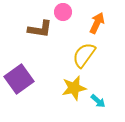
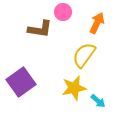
purple square: moved 2 px right, 3 px down
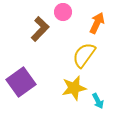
brown L-shape: rotated 55 degrees counterclockwise
cyan arrow: rotated 21 degrees clockwise
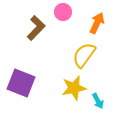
brown L-shape: moved 4 px left, 1 px up
purple square: moved 1 px down; rotated 32 degrees counterclockwise
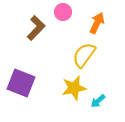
cyan arrow: rotated 77 degrees clockwise
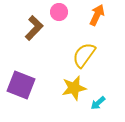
pink circle: moved 4 px left
orange arrow: moved 8 px up
brown L-shape: moved 2 px left
purple square: moved 2 px down
cyan arrow: moved 2 px down
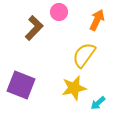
orange arrow: moved 5 px down
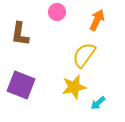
pink circle: moved 2 px left
brown L-shape: moved 14 px left, 6 px down; rotated 145 degrees clockwise
yellow star: moved 1 px up
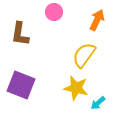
pink circle: moved 3 px left
yellow star: moved 2 px right, 1 px down; rotated 25 degrees clockwise
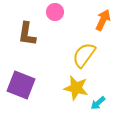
pink circle: moved 1 px right
orange arrow: moved 6 px right
brown L-shape: moved 7 px right
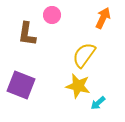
pink circle: moved 3 px left, 3 px down
orange arrow: moved 2 px up
yellow star: moved 2 px right, 2 px up
